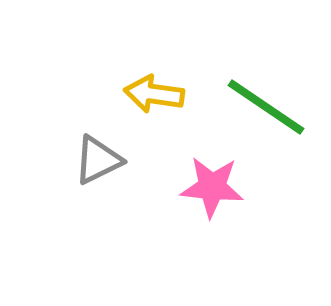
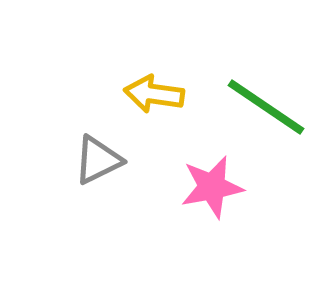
pink star: rotated 16 degrees counterclockwise
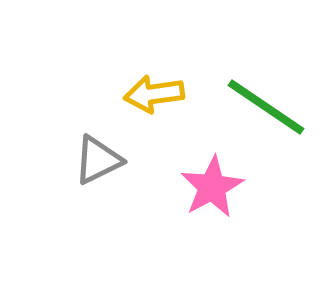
yellow arrow: rotated 16 degrees counterclockwise
pink star: rotated 18 degrees counterclockwise
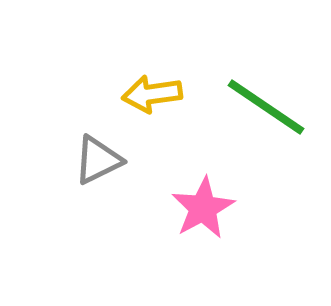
yellow arrow: moved 2 px left
pink star: moved 9 px left, 21 px down
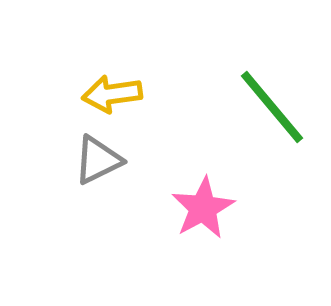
yellow arrow: moved 40 px left
green line: moved 6 px right; rotated 16 degrees clockwise
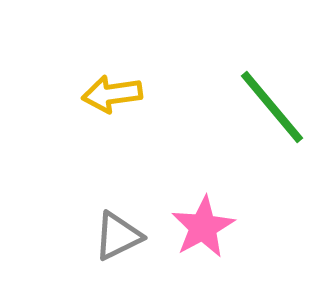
gray triangle: moved 20 px right, 76 px down
pink star: moved 19 px down
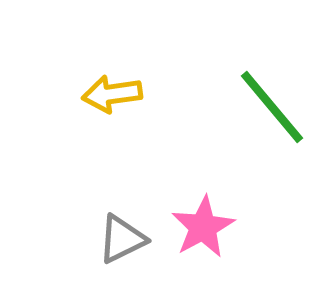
gray triangle: moved 4 px right, 3 px down
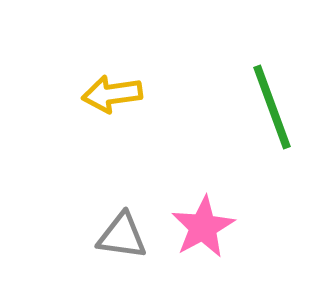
green line: rotated 20 degrees clockwise
gray triangle: moved 3 px up; rotated 34 degrees clockwise
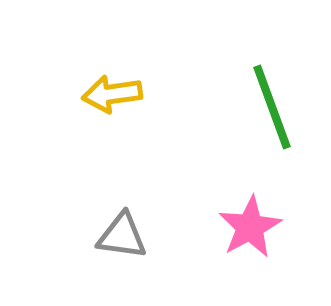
pink star: moved 47 px right
